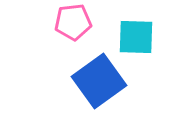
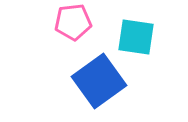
cyan square: rotated 6 degrees clockwise
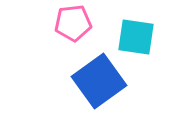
pink pentagon: moved 1 px down
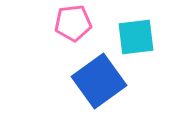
cyan square: rotated 15 degrees counterclockwise
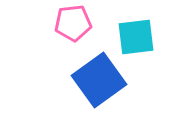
blue square: moved 1 px up
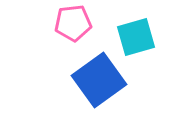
cyan square: rotated 9 degrees counterclockwise
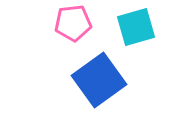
cyan square: moved 10 px up
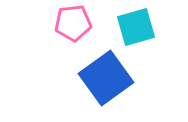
blue square: moved 7 px right, 2 px up
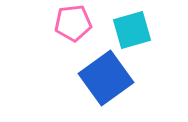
cyan square: moved 4 px left, 3 px down
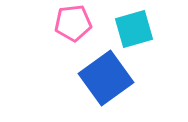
cyan square: moved 2 px right, 1 px up
